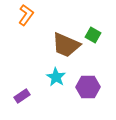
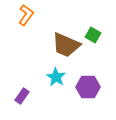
purple rectangle: rotated 21 degrees counterclockwise
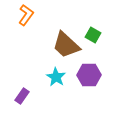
brown trapezoid: rotated 20 degrees clockwise
purple hexagon: moved 1 px right, 12 px up
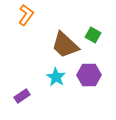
brown trapezoid: moved 1 px left
purple rectangle: rotated 21 degrees clockwise
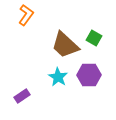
green square: moved 1 px right, 3 px down
cyan star: moved 2 px right
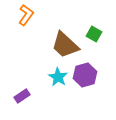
green square: moved 4 px up
purple hexagon: moved 4 px left; rotated 15 degrees counterclockwise
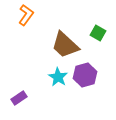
green square: moved 4 px right, 1 px up
purple rectangle: moved 3 px left, 2 px down
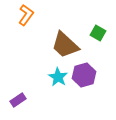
purple hexagon: moved 1 px left
purple rectangle: moved 1 px left, 2 px down
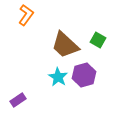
green square: moved 7 px down
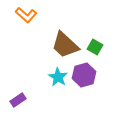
orange L-shape: rotated 95 degrees clockwise
green square: moved 3 px left, 7 px down
